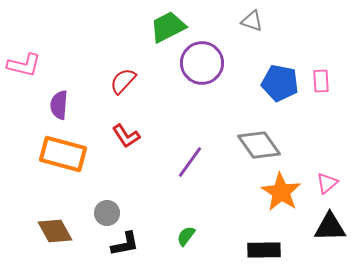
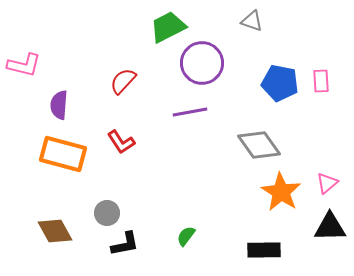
red L-shape: moved 5 px left, 6 px down
purple line: moved 50 px up; rotated 44 degrees clockwise
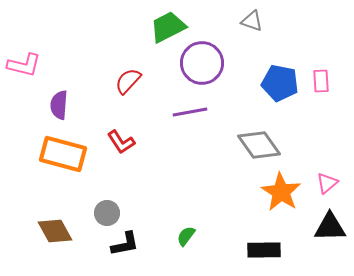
red semicircle: moved 5 px right
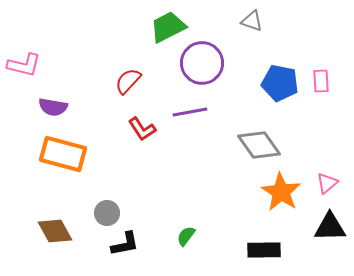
purple semicircle: moved 6 px left, 2 px down; rotated 84 degrees counterclockwise
red L-shape: moved 21 px right, 13 px up
